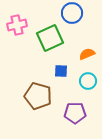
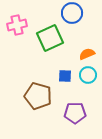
blue square: moved 4 px right, 5 px down
cyan circle: moved 6 px up
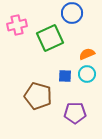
cyan circle: moved 1 px left, 1 px up
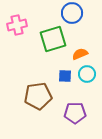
green square: moved 3 px right, 1 px down; rotated 8 degrees clockwise
orange semicircle: moved 7 px left
brown pentagon: rotated 24 degrees counterclockwise
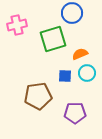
cyan circle: moved 1 px up
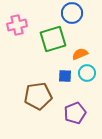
purple pentagon: rotated 20 degrees counterclockwise
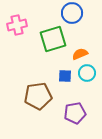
purple pentagon: rotated 10 degrees clockwise
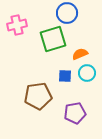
blue circle: moved 5 px left
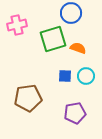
blue circle: moved 4 px right
orange semicircle: moved 2 px left, 6 px up; rotated 42 degrees clockwise
cyan circle: moved 1 px left, 3 px down
brown pentagon: moved 10 px left, 2 px down
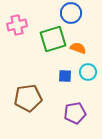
cyan circle: moved 2 px right, 4 px up
